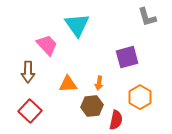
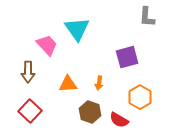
gray L-shape: rotated 20 degrees clockwise
cyan triangle: moved 4 px down
brown hexagon: moved 2 px left, 6 px down; rotated 25 degrees clockwise
red semicircle: moved 3 px right; rotated 108 degrees clockwise
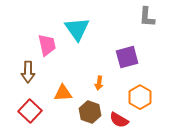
pink trapezoid: rotated 30 degrees clockwise
orange triangle: moved 5 px left, 9 px down
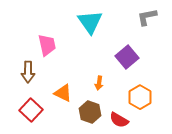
gray L-shape: rotated 75 degrees clockwise
cyan triangle: moved 13 px right, 7 px up
purple square: rotated 25 degrees counterclockwise
orange triangle: rotated 30 degrees clockwise
red square: moved 1 px right, 1 px up
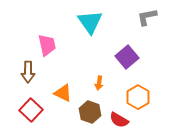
orange hexagon: moved 2 px left
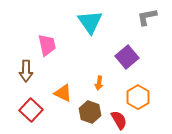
brown arrow: moved 2 px left, 1 px up
red semicircle: rotated 150 degrees counterclockwise
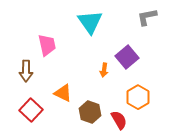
orange arrow: moved 5 px right, 13 px up
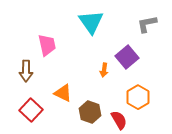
gray L-shape: moved 7 px down
cyan triangle: moved 1 px right
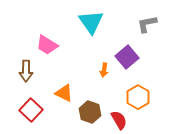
pink trapezoid: rotated 135 degrees clockwise
orange triangle: moved 1 px right
